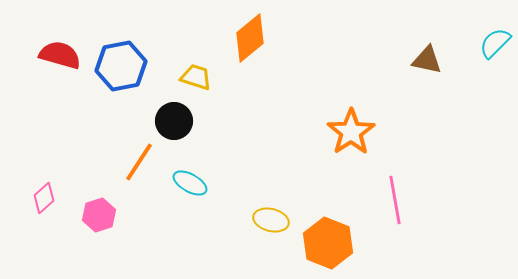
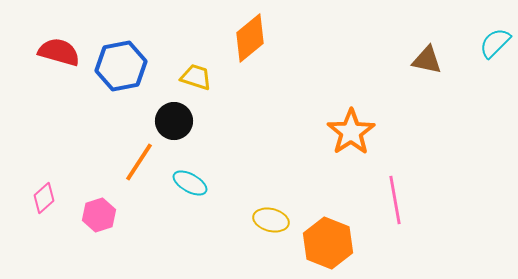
red semicircle: moved 1 px left, 3 px up
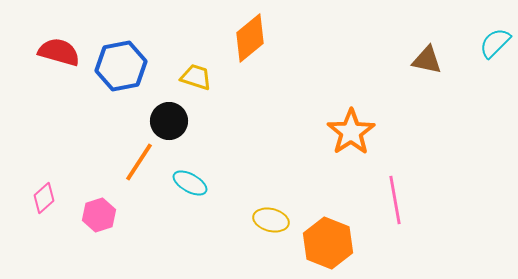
black circle: moved 5 px left
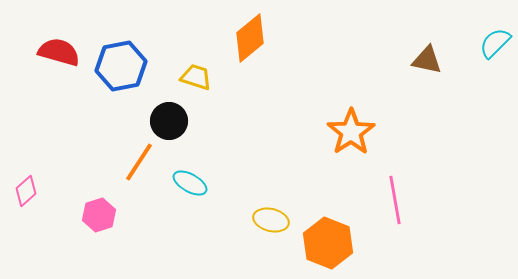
pink diamond: moved 18 px left, 7 px up
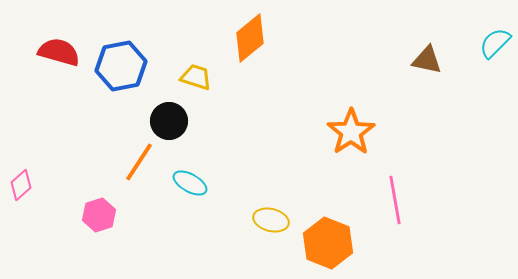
pink diamond: moved 5 px left, 6 px up
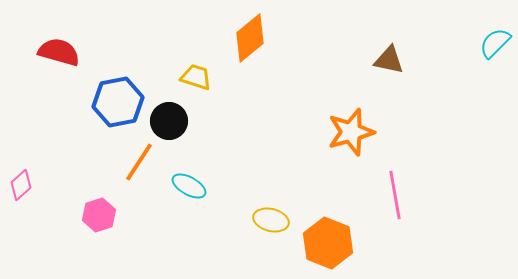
brown triangle: moved 38 px left
blue hexagon: moved 3 px left, 36 px down
orange star: rotated 18 degrees clockwise
cyan ellipse: moved 1 px left, 3 px down
pink line: moved 5 px up
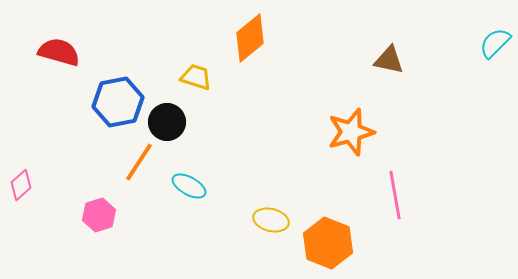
black circle: moved 2 px left, 1 px down
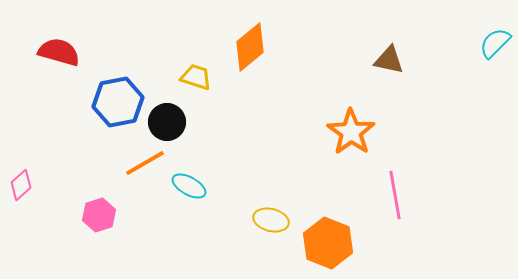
orange diamond: moved 9 px down
orange star: rotated 21 degrees counterclockwise
orange line: moved 6 px right, 1 px down; rotated 27 degrees clockwise
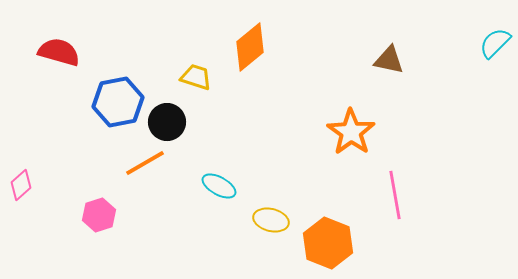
cyan ellipse: moved 30 px right
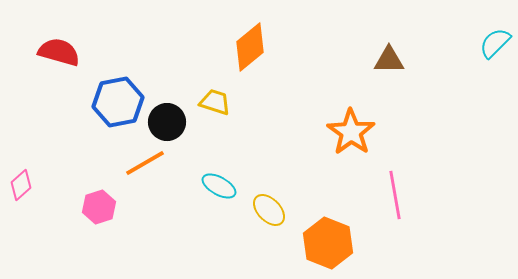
brown triangle: rotated 12 degrees counterclockwise
yellow trapezoid: moved 19 px right, 25 px down
pink hexagon: moved 8 px up
yellow ellipse: moved 2 px left, 10 px up; rotated 32 degrees clockwise
